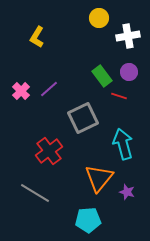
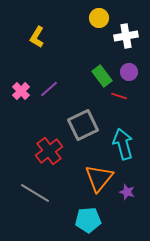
white cross: moved 2 px left
gray square: moved 7 px down
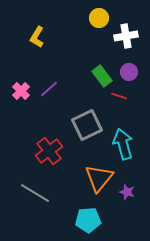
gray square: moved 4 px right
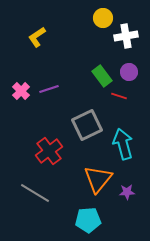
yellow circle: moved 4 px right
yellow L-shape: rotated 25 degrees clockwise
purple line: rotated 24 degrees clockwise
orange triangle: moved 1 px left, 1 px down
purple star: rotated 21 degrees counterclockwise
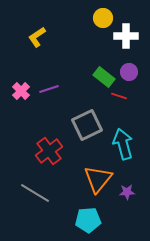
white cross: rotated 10 degrees clockwise
green rectangle: moved 2 px right, 1 px down; rotated 15 degrees counterclockwise
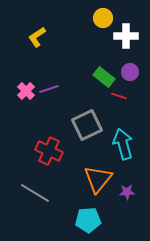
purple circle: moved 1 px right
pink cross: moved 5 px right
red cross: rotated 28 degrees counterclockwise
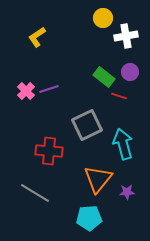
white cross: rotated 10 degrees counterclockwise
red cross: rotated 20 degrees counterclockwise
cyan pentagon: moved 1 px right, 2 px up
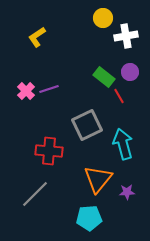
red line: rotated 42 degrees clockwise
gray line: moved 1 px down; rotated 76 degrees counterclockwise
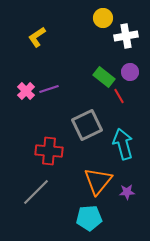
orange triangle: moved 2 px down
gray line: moved 1 px right, 2 px up
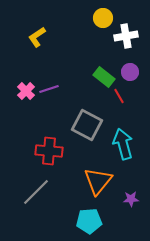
gray square: rotated 36 degrees counterclockwise
purple star: moved 4 px right, 7 px down
cyan pentagon: moved 3 px down
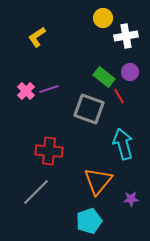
gray square: moved 2 px right, 16 px up; rotated 8 degrees counterclockwise
cyan pentagon: rotated 15 degrees counterclockwise
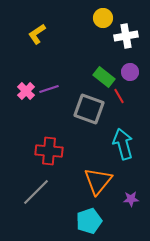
yellow L-shape: moved 3 px up
